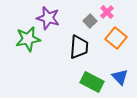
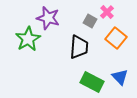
gray square: rotated 16 degrees counterclockwise
green star: rotated 20 degrees counterclockwise
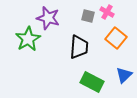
pink cross: rotated 16 degrees counterclockwise
gray square: moved 2 px left, 5 px up; rotated 16 degrees counterclockwise
blue triangle: moved 4 px right, 2 px up; rotated 30 degrees clockwise
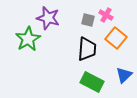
pink cross: moved 1 px left, 3 px down
gray square: moved 4 px down
black trapezoid: moved 8 px right, 2 px down
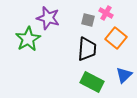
pink cross: moved 2 px up
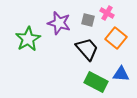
pink cross: moved 1 px right
purple star: moved 11 px right, 5 px down
black trapezoid: rotated 45 degrees counterclockwise
blue triangle: moved 3 px left, 1 px up; rotated 48 degrees clockwise
green rectangle: moved 4 px right
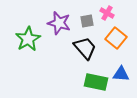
gray square: moved 1 px left, 1 px down; rotated 24 degrees counterclockwise
black trapezoid: moved 2 px left, 1 px up
green rectangle: rotated 15 degrees counterclockwise
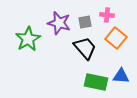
pink cross: moved 2 px down; rotated 24 degrees counterclockwise
gray square: moved 2 px left, 1 px down
blue triangle: moved 2 px down
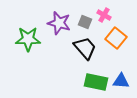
pink cross: moved 3 px left; rotated 24 degrees clockwise
gray square: rotated 32 degrees clockwise
green star: rotated 30 degrees clockwise
blue triangle: moved 5 px down
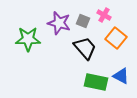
gray square: moved 2 px left, 1 px up
blue triangle: moved 5 px up; rotated 24 degrees clockwise
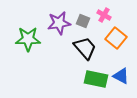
purple star: rotated 25 degrees counterclockwise
green rectangle: moved 3 px up
